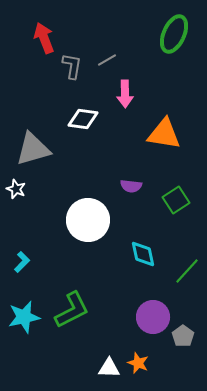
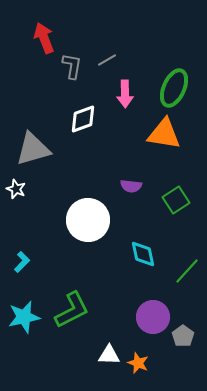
green ellipse: moved 54 px down
white diamond: rotated 28 degrees counterclockwise
white triangle: moved 13 px up
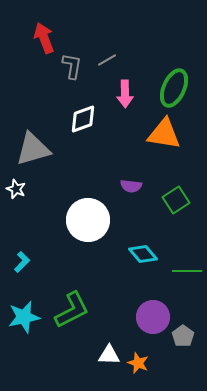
cyan diamond: rotated 28 degrees counterclockwise
green line: rotated 48 degrees clockwise
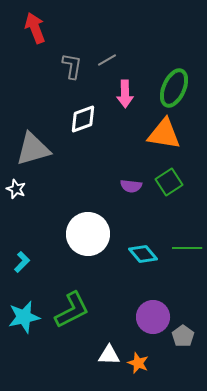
red arrow: moved 9 px left, 10 px up
green square: moved 7 px left, 18 px up
white circle: moved 14 px down
green line: moved 23 px up
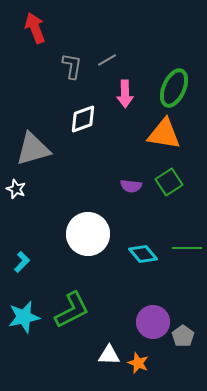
purple circle: moved 5 px down
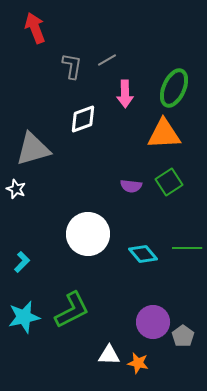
orange triangle: rotated 12 degrees counterclockwise
orange star: rotated 10 degrees counterclockwise
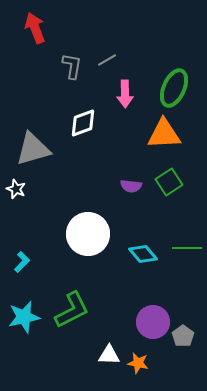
white diamond: moved 4 px down
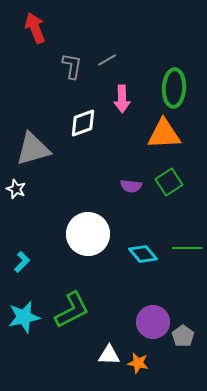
green ellipse: rotated 21 degrees counterclockwise
pink arrow: moved 3 px left, 5 px down
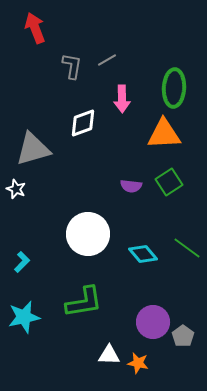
green line: rotated 36 degrees clockwise
green L-shape: moved 12 px right, 8 px up; rotated 18 degrees clockwise
